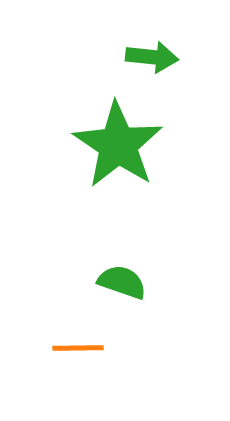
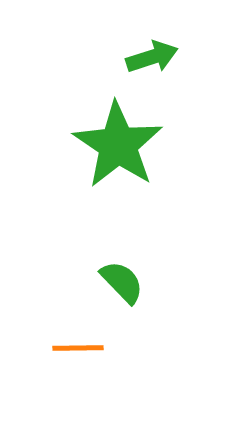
green arrow: rotated 24 degrees counterclockwise
green semicircle: rotated 27 degrees clockwise
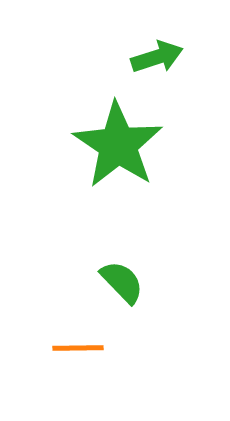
green arrow: moved 5 px right
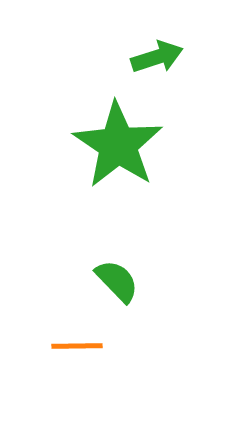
green semicircle: moved 5 px left, 1 px up
orange line: moved 1 px left, 2 px up
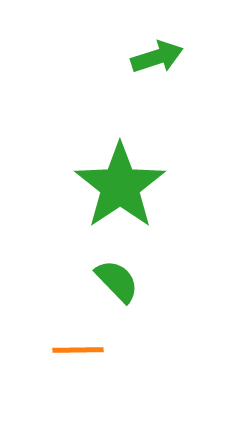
green star: moved 2 px right, 41 px down; rotated 4 degrees clockwise
orange line: moved 1 px right, 4 px down
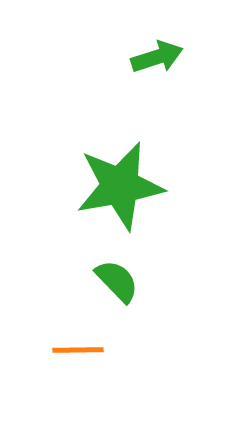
green star: rotated 24 degrees clockwise
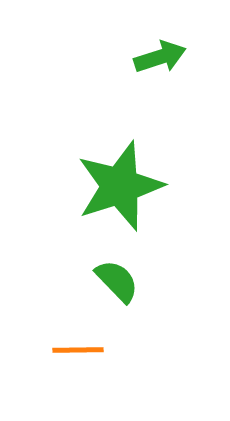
green arrow: moved 3 px right
green star: rotated 8 degrees counterclockwise
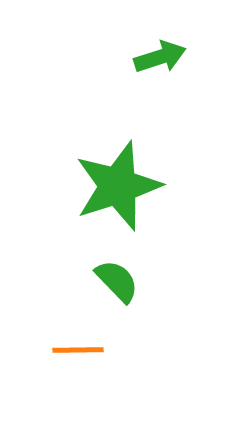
green star: moved 2 px left
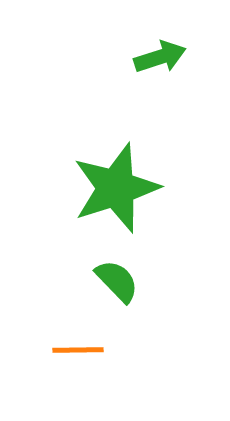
green star: moved 2 px left, 2 px down
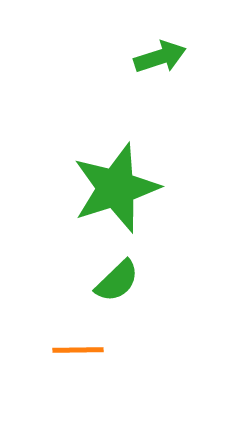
green semicircle: rotated 90 degrees clockwise
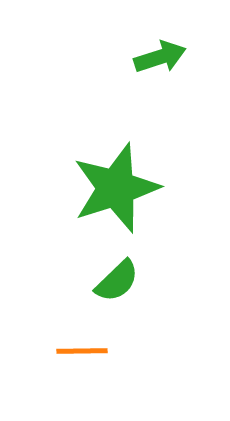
orange line: moved 4 px right, 1 px down
